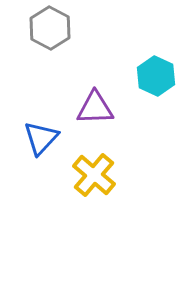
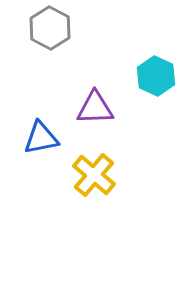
blue triangle: rotated 36 degrees clockwise
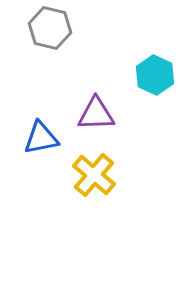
gray hexagon: rotated 15 degrees counterclockwise
cyan hexagon: moved 1 px left, 1 px up
purple triangle: moved 1 px right, 6 px down
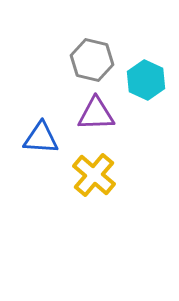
gray hexagon: moved 42 px right, 32 px down
cyan hexagon: moved 9 px left, 5 px down
blue triangle: rotated 15 degrees clockwise
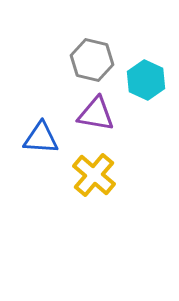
purple triangle: rotated 12 degrees clockwise
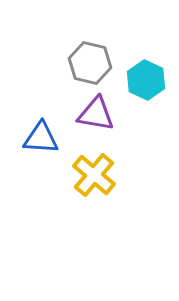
gray hexagon: moved 2 px left, 3 px down
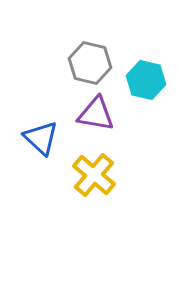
cyan hexagon: rotated 12 degrees counterclockwise
blue triangle: rotated 39 degrees clockwise
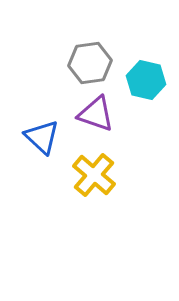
gray hexagon: rotated 21 degrees counterclockwise
purple triangle: rotated 9 degrees clockwise
blue triangle: moved 1 px right, 1 px up
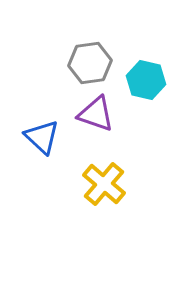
yellow cross: moved 10 px right, 9 px down
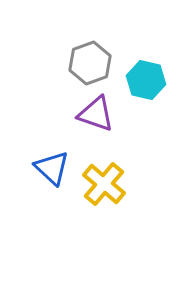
gray hexagon: rotated 12 degrees counterclockwise
blue triangle: moved 10 px right, 31 px down
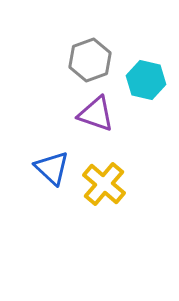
gray hexagon: moved 3 px up
